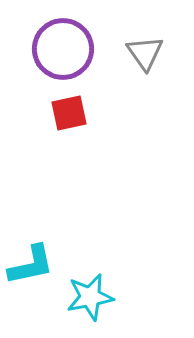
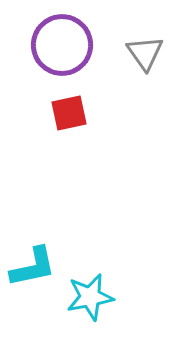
purple circle: moved 1 px left, 4 px up
cyan L-shape: moved 2 px right, 2 px down
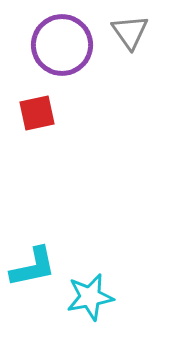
gray triangle: moved 15 px left, 21 px up
red square: moved 32 px left
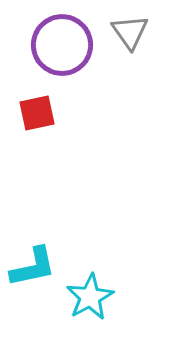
cyan star: rotated 18 degrees counterclockwise
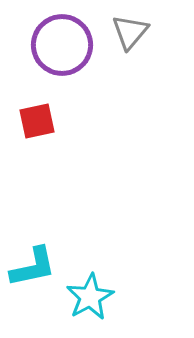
gray triangle: rotated 15 degrees clockwise
red square: moved 8 px down
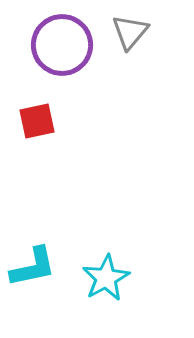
cyan star: moved 16 px right, 19 px up
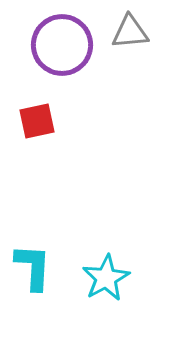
gray triangle: rotated 45 degrees clockwise
cyan L-shape: rotated 75 degrees counterclockwise
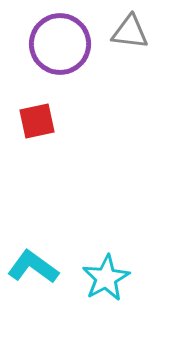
gray triangle: rotated 12 degrees clockwise
purple circle: moved 2 px left, 1 px up
cyan L-shape: rotated 57 degrees counterclockwise
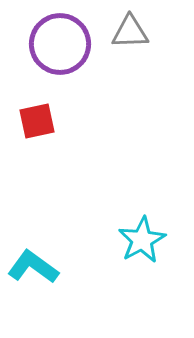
gray triangle: rotated 9 degrees counterclockwise
cyan star: moved 36 px right, 38 px up
